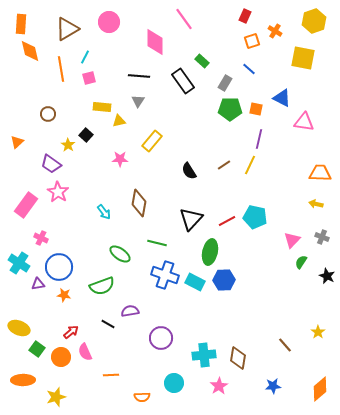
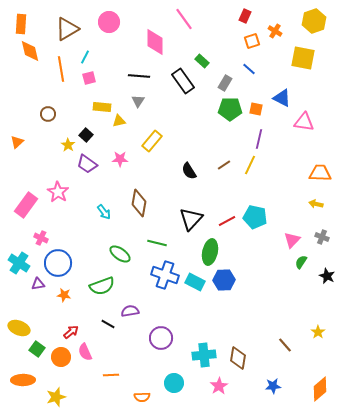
purple trapezoid at (51, 164): moved 36 px right
blue circle at (59, 267): moved 1 px left, 4 px up
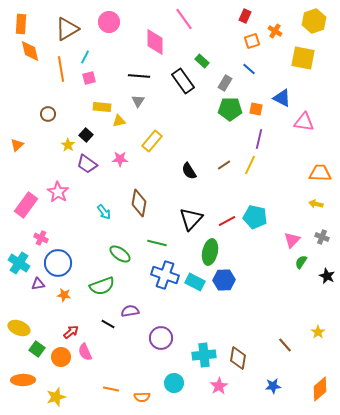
orange triangle at (17, 142): moved 3 px down
orange line at (111, 375): moved 14 px down; rotated 14 degrees clockwise
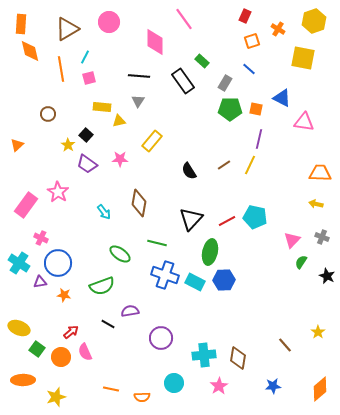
orange cross at (275, 31): moved 3 px right, 2 px up
purple triangle at (38, 284): moved 2 px right, 2 px up
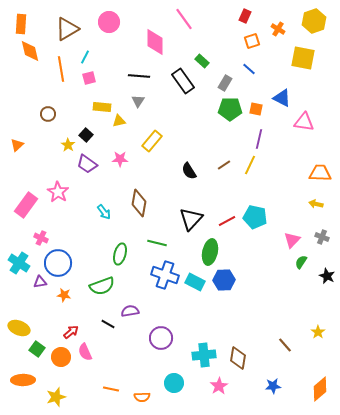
green ellipse at (120, 254): rotated 70 degrees clockwise
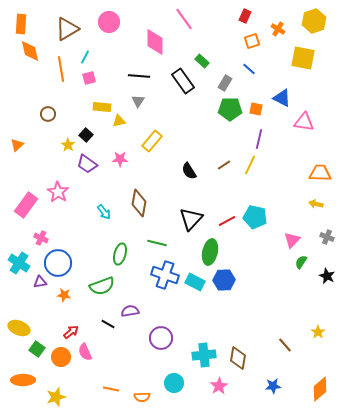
gray cross at (322, 237): moved 5 px right
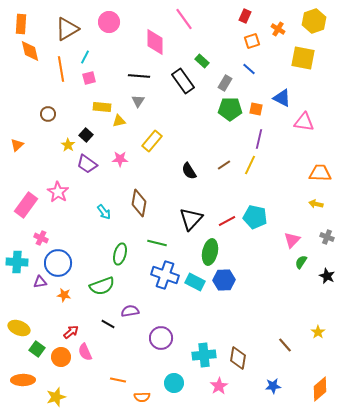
cyan cross at (19, 263): moved 2 px left, 1 px up; rotated 30 degrees counterclockwise
orange line at (111, 389): moved 7 px right, 9 px up
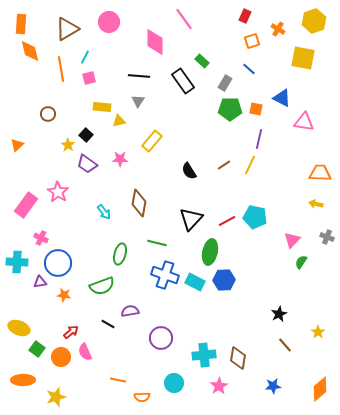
black star at (327, 276): moved 48 px left, 38 px down; rotated 21 degrees clockwise
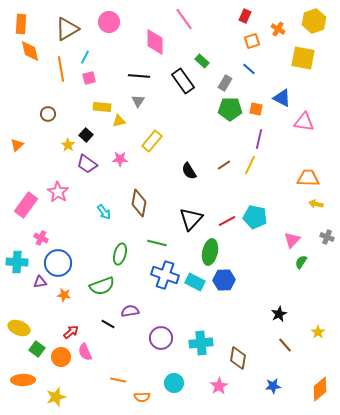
orange trapezoid at (320, 173): moved 12 px left, 5 px down
cyan cross at (204, 355): moved 3 px left, 12 px up
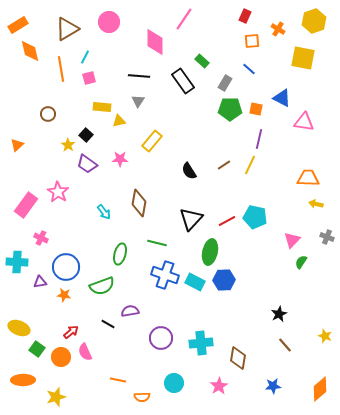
pink line at (184, 19): rotated 70 degrees clockwise
orange rectangle at (21, 24): moved 3 px left, 1 px down; rotated 54 degrees clockwise
orange square at (252, 41): rotated 14 degrees clockwise
blue circle at (58, 263): moved 8 px right, 4 px down
yellow star at (318, 332): moved 7 px right, 4 px down; rotated 16 degrees counterclockwise
